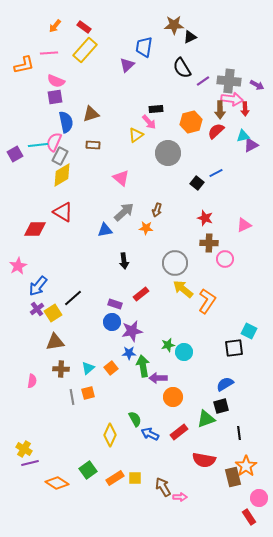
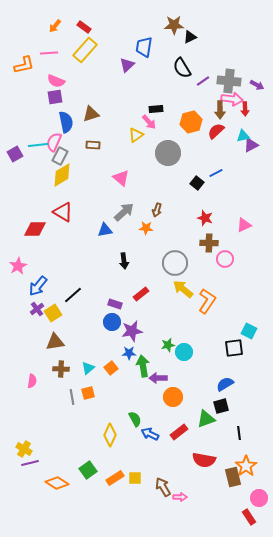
black line at (73, 298): moved 3 px up
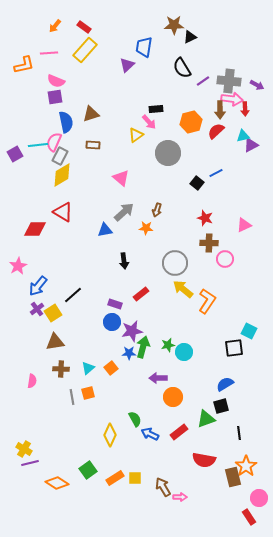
green arrow at (143, 366): moved 19 px up; rotated 25 degrees clockwise
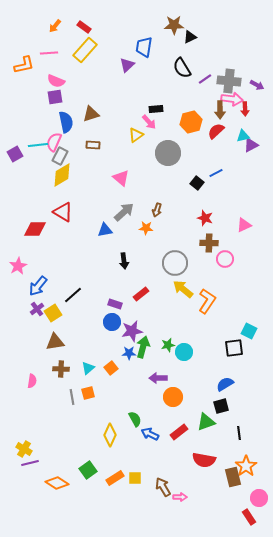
purple line at (203, 81): moved 2 px right, 2 px up
green triangle at (206, 419): moved 3 px down
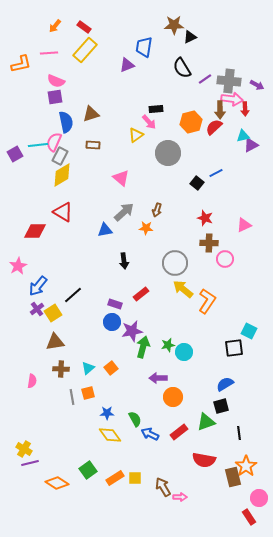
orange L-shape at (24, 65): moved 3 px left, 1 px up
purple triangle at (127, 65): rotated 21 degrees clockwise
red semicircle at (216, 131): moved 2 px left, 4 px up
red diamond at (35, 229): moved 2 px down
blue star at (129, 353): moved 22 px left, 60 px down
yellow diamond at (110, 435): rotated 60 degrees counterclockwise
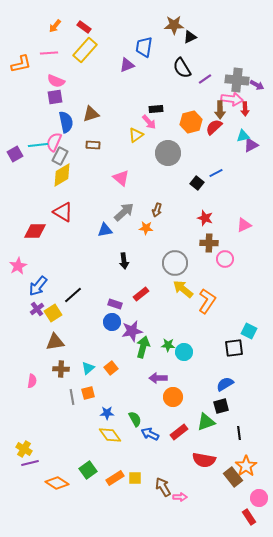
gray cross at (229, 81): moved 8 px right, 1 px up
green star at (168, 345): rotated 16 degrees clockwise
brown rectangle at (233, 477): rotated 24 degrees counterclockwise
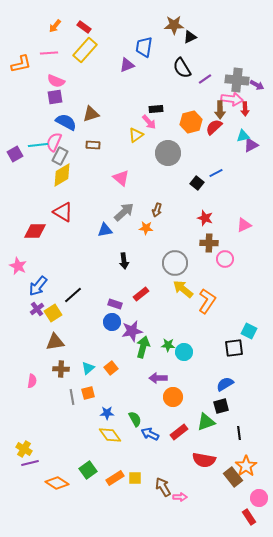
blue semicircle at (66, 122): rotated 50 degrees counterclockwise
pink star at (18, 266): rotated 18 degrees counterclockwise
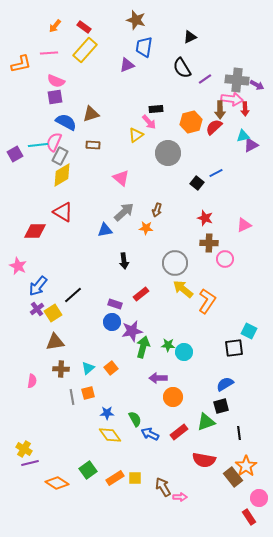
brown star at (174, 25): moved 38 px left, 5 px up; rotated 18 degrees clockwise
